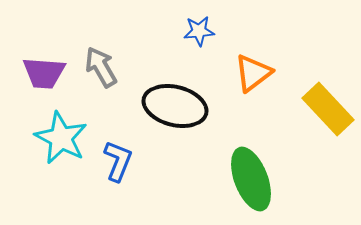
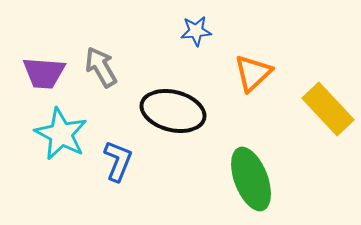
blue star: moved 3 px left
orange triangle: rotated 6 degrees counterclockwise
black ellipse: moved 2 px left, 5 px down
cyan star: moved 4 px up
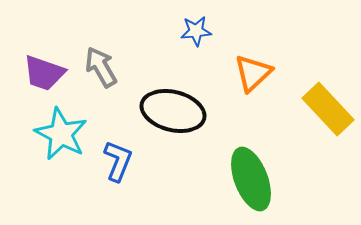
purple trapezoid: rotated 15 degrees clockwise
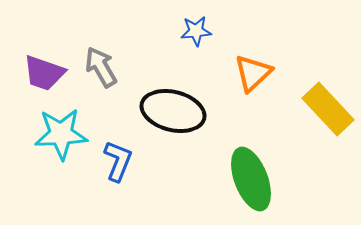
cyan star: rotated 30 degrees counterclockwise
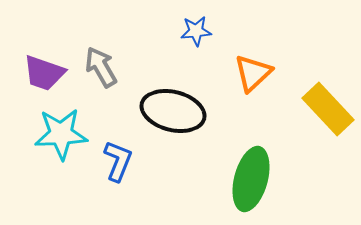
green ellipse: rotated 36 degrees clockwise
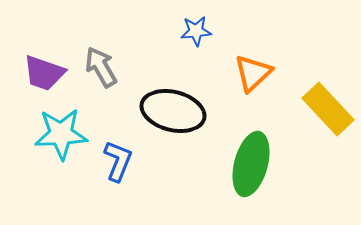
green ellipse: moved 15 px up
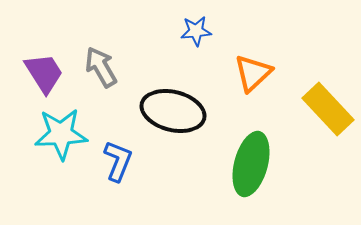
purple trapezoid: rotated 141 degrees counterclockwise
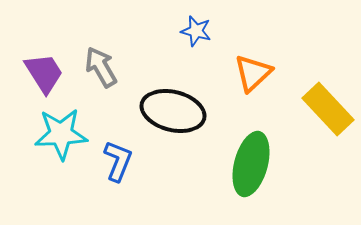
blue star: rotated 20 degrees clockwise
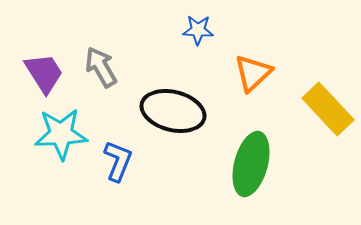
blue star: moved 2 px right, 1 px up; rotated 12 degrees counterclockwise
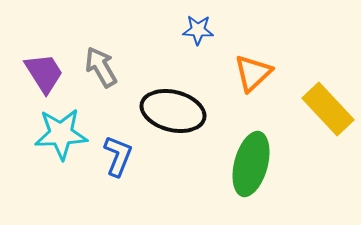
blue L-shape: moved 5 px up
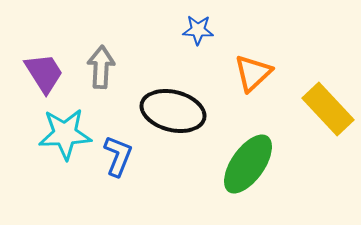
gray arrow: rotated 33 degrees clockwise
cyan star: moved 4 px right
green ellipse: moved 3 px left; rotated 20 degrees clockwise
